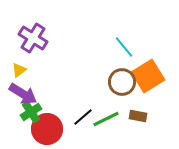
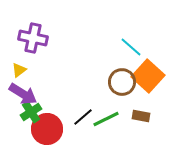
purple cross: rotated 20 degrees counterclockwise
cyan line: moved 7 px right; rotated 10 degrees counterclockwise
orange square: rotated 16 degrees counterclockwise
brown rectangle: moved 3 px right
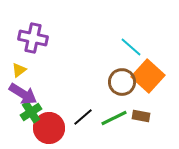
green line: moved 8 px right, 1 px up
red circle: moved 2 px right, 1 px up
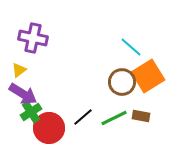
orange square: rotated 16 degrees clockwise
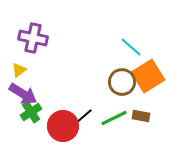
red circle: moved 14 px right, 2 px up
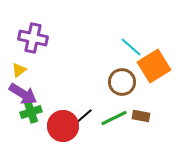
orange square: moved 6 px right, 10 px up
green cross: rotated 15 degrees clockwise
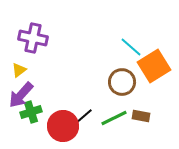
purple arrow: moved 2 px left, 1 px down; rotated 100 degrees clockwise
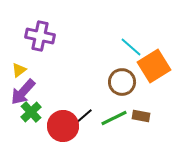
purple cross: moved 7 px right, 2 px up
purple arrow: moved 2 px right, 3 px up
green cross: rotated 25 degrees counterclockwise
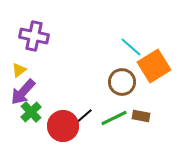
purple cross: moved 6 px left
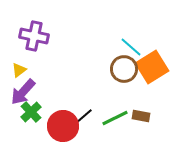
orange square: moved 2 px left, 1 px down
brown circle: moved 2 px right, 13 px up
green line: moved 1 px right
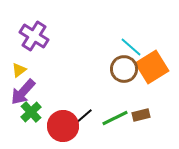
purple cross: rotated 20 degrees clockwise
brown rectangle: moved 1 px up; rotated 24 degrees counterclockwise
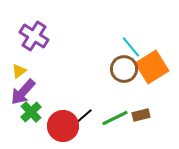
cyan line: rotated 10 degrees clockwise
yellow triangle: moved 1 px down
